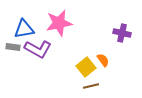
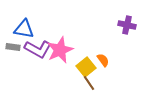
pink star: moved 1 px right, 27 px down; rotated 12 degrees counterclockwise
blue triangle: rotated 20 degrees clockwise
purple cross: moved 5 px right, 8 px up
brown line: moved 2 px left, 3 px up; rotated 70 degrees clockwise
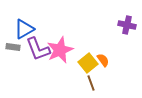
blue triangle: rotated 40 degrees counterclockwise
purple L-shape: rotated 40 degrees clockwise
yellow square: moved 2 px right, 4 px up
brown line: moved 2 px right; rotated 14 degrees clockwise
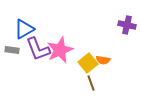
gray rectangle: moved 1 px left, 3 px down
orange semicircle: rotated 136 degrees clockwise
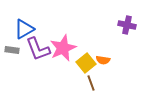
pink star: moved 3 px right, 2 px up
yellow square: moved 2 px left
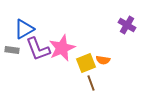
purple cross: rotated 18 degrees clockwise
pink star: moved 1 px left
yellow square: rotated 18 degrees clockwise
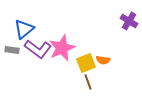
purple cross: moved 2 px right, 4 px up
blue triangle: rotated 10 degrees counterclockwise
purple L-shape: rotated 32 degrees counterclockwise
brown line: moved 3 px left, 1 px up
